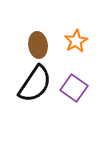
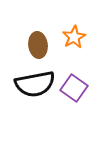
orange star: moved 2 px left, 4 px up
black semicircle: rotated 45 degrees clockwise
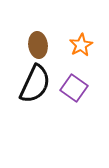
orange star: moved 7 px right, 8 px down
black semicircle: rotated 54 degrees counterclockwise
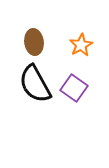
brown ellipse: moved 4 px left, 3 px up
black semicircle: rotated 126 degrees clockwise
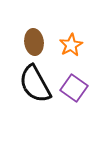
orange star: moved 10 px left
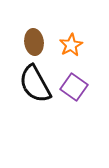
purple square: moved 1 px up
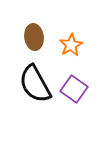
brown ellipse: moved 5 px up
purple square: moved 2 px down
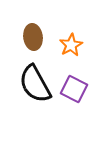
brown ellipse: moved 1 px left
purple square: rotated 8 degrees counterclockwise
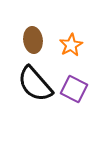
brown ellipse: moved 3 px down
black semicircle: rotated 12 degrees counterclockwise
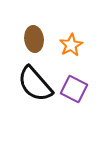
brown ellipse: moved 1 px right, 1 px up
